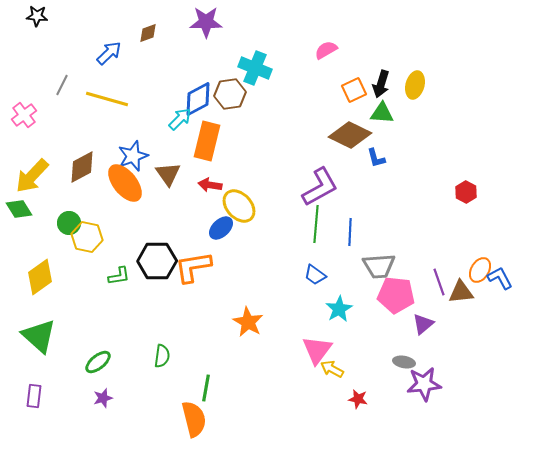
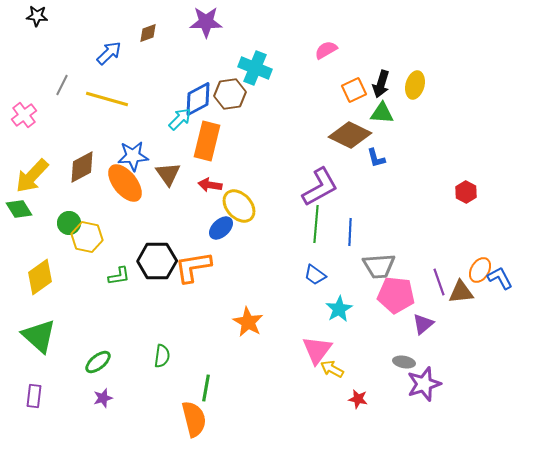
blue star at (133, 156): rotated 16 degrees clockwise
purple star at (424, 384): rotated 12 degrees counterclockwise
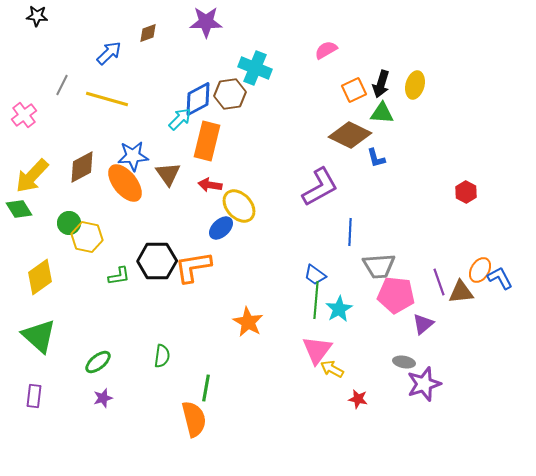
green line at (316, 224): moved 76 px down
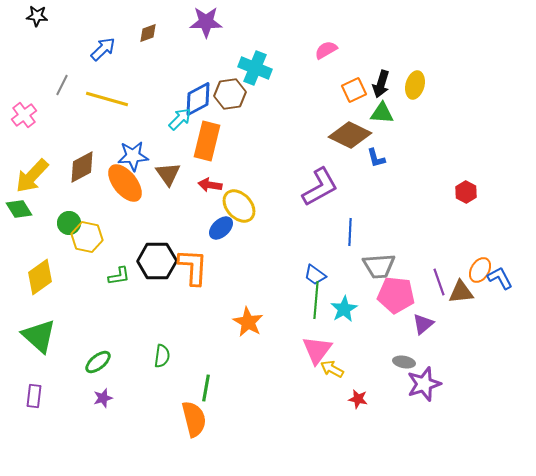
blue arrow at (109, 53): moved 6 px left, 4 px up
orange L-shape at (193, 267): rotated 102 degrees clockwise
cyan star at (339, 309): moved 5 px right
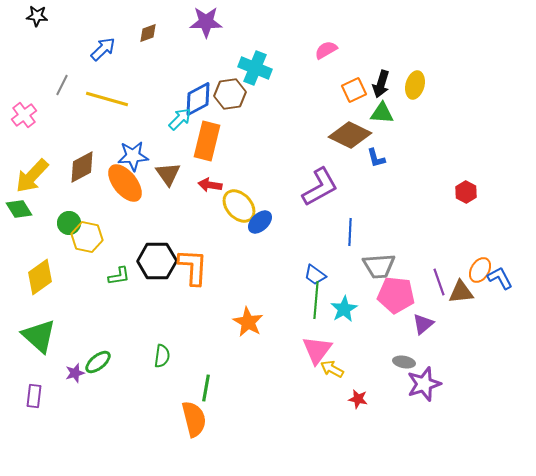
blue ellipse at (221, 228): moved 39 px right, 6 px up
purple star at (103, 398): moved 28 px left, 25 px up
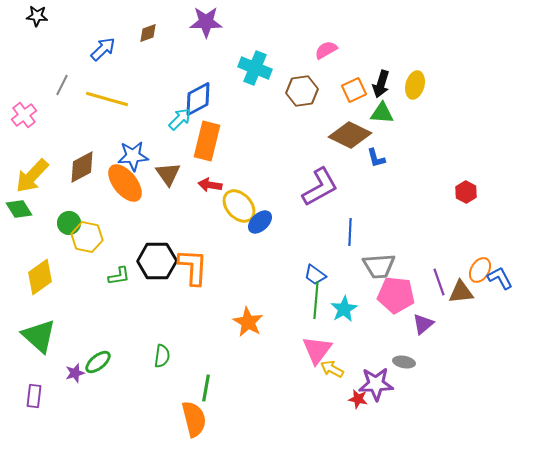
brown hexagon at (230, 94): moved 72 px right, 3 px up
purple star at (424, 384): moved 48 px left; rotated 16 degrees clockwise
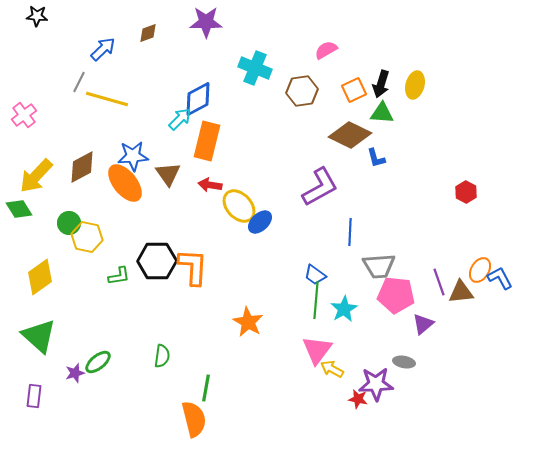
gray line at (62, 85): moved 17 px right, 3 px up
yellow arrow at (32, 176): moved 4 px right
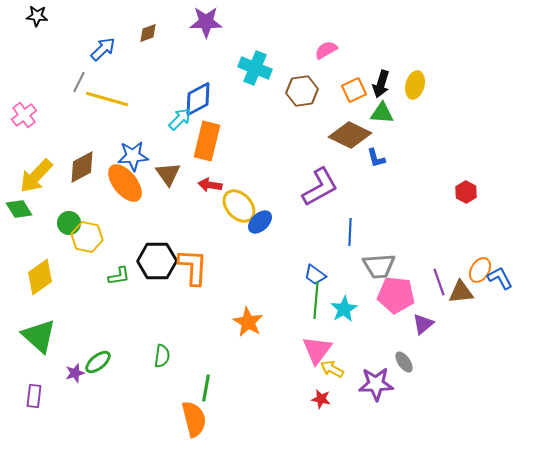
gray ellipse at (404, 362): rotated 45 degrees clockwise
red star at (358, 399): moved 37 px left
